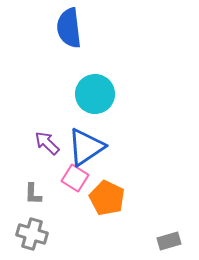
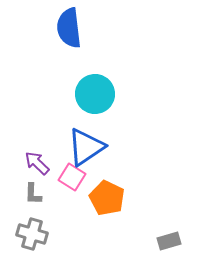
purple arrow: moved 10 px left, 20 px down
pink square: moved 3 px left, 1 px up
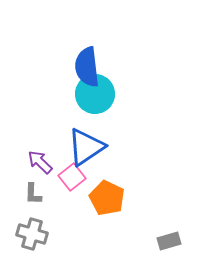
blue semicircle: moved 18 px right, 39 px down
purple arrow: moved 3 px right, 1 px up
pink square: rotated 20 degrees clockwise
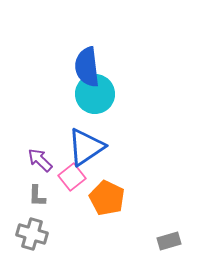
purple arrow: moved 2 px up
gray L-shape: moved 4 px right, 2 px down
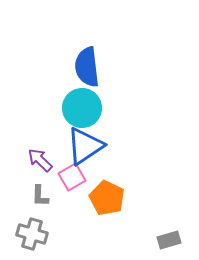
cyan circle: moved 13 px left, 14 px down
blue triangle: moved 1 px left, 1 px up
pink square: rotated 8 degrees clockwise
gray L-shape: moved 3 px right
gray rectangle: moved 1 px up
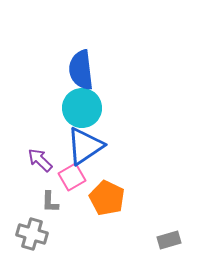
blue semicircle: moved 6 px left, 3 px down
gray L-shape: moved 10 px right, 6 px down
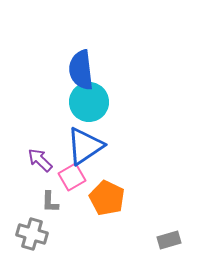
cyan circle: moved 7 px right, 6 px up
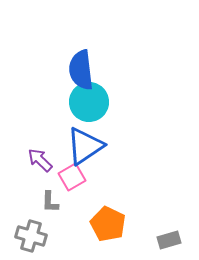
orange pentagon: moved 1 px right, 26 px down
gray cross: moved 1 px left, 2 px down
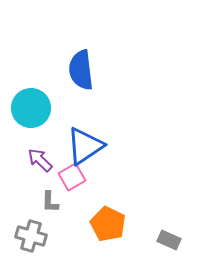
cyan circle: moved 58 px left, 6 px down
gray rectangle: rotated 40 degrees clockwise
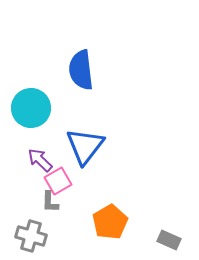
blue triangle: rotated 18 degrees counterclockwise
pink square: moved 14 px left, 4 px down
orange pentagon: moved 2 px right, 2 px up; rotated 16 degrees clockwise
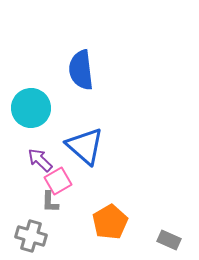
blue triangle: rotated 27 degrees counterclockwise
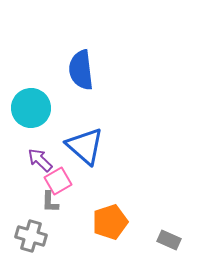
orange pentagon: rotated 12 degrees clockwise
